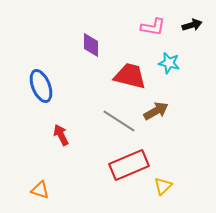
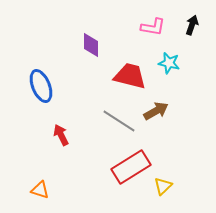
black arrow: rotated 54 degrees counterclockwise
red rectangle: moved 2 px right, 2 px down; rotated 9 degrees counterclockwise
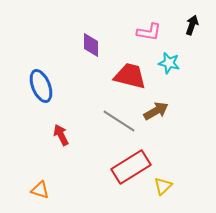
pink L-shape: moved 4 px left, 5 px down
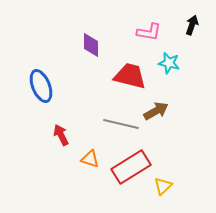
gray line: moved 2 px right, 3 px down; rotated 20 degrees counterclockwise
orange triangle: moved 50 px right, 31 px up
